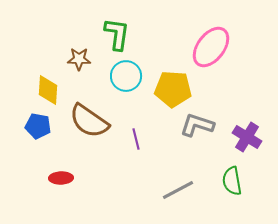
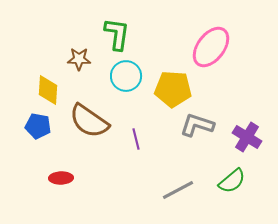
green semicircle: rotated 120 degrees counterclockwise
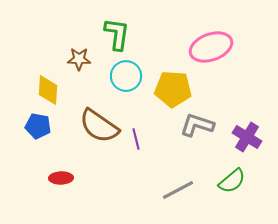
pink ellipse: rotated 33 degrees clockwise
brown semicircle: moved 10 px right, 5 px down
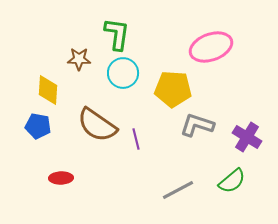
cyan circle: moved 3 px left, 3 px up
brown semicircle: moved 2 px left, 1 px up
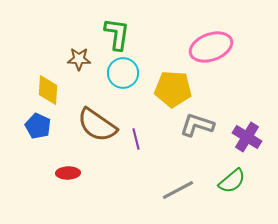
blue pentagon: rotated 15 degrees clockwise
red ellipse: moved 7 px right, 5 px up
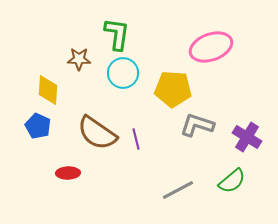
brown semicircle: moved 8 px down
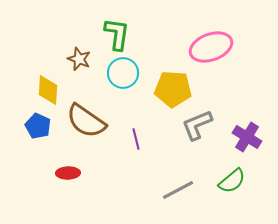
brown star: rotated 20 degrees clockwise
gray L-shape: rotated 40 degrees counterclockwise
brown semicircle: moved 11 px left, 12 px up
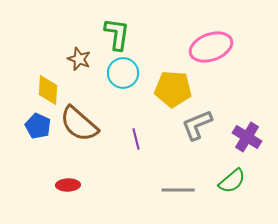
brown semicircle: moved 7 px left, 3 px down; rotated 6 degrees clockwise
red ellipse: moved 12 px down
gray line: rotated 28 degrees clockwise
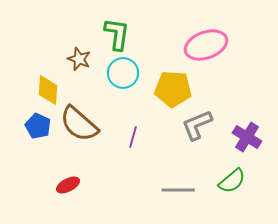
pink ellipse: moved 5 px left, 2 px up
purple line: moved 3 px left, 2 px up; rotated 30 degrees clockwise
red ellipse: rotated 25 degrees counterclockwise
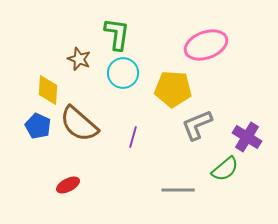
green semicircle: moved 7 px left, 12 px up
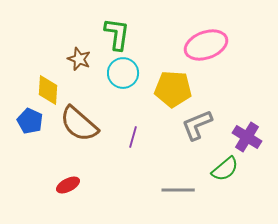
blue pentagon: moved 8 px left, 5 px up
